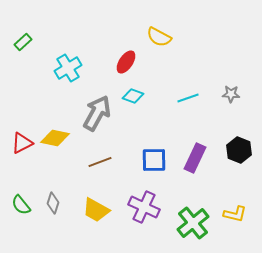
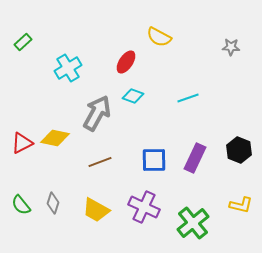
gray star: moved 47 px up
yellow L-shape: moved 6 px right, 9 px up
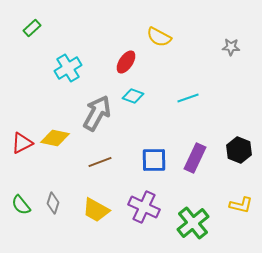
green rectangle: moved 9 px right, 14 px up
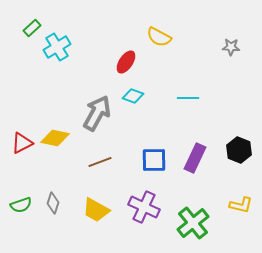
cyan cross: moved 11 px left, 21 px up
cyan line: rotated 20 degrees clockwise
green semicircle: rotated 70 degrees counterclockwise
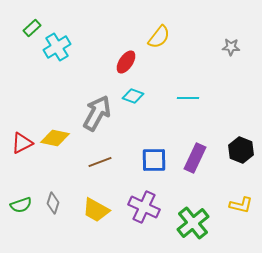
yellow semicircle: rotated 80 degrees counterclockwise
black hexagon: moved 2 px right
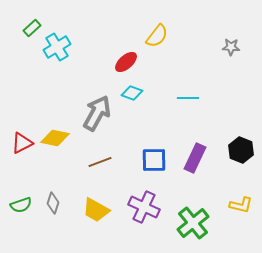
yellow semicircle: moved 2 px left, 1 px up
red ellipse: rotated 15 degrees clockwise
cyan diamond: moved 1 px left, 3 px up
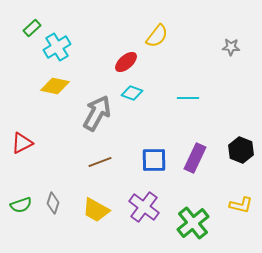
yellow diamond: moved 52 px up
purple cross: rotated 12 degrees clockwise
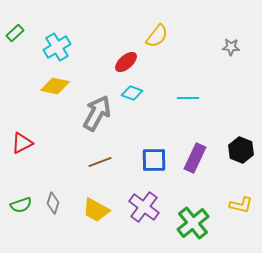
green rectangle: moved 17 px left, 5 px down
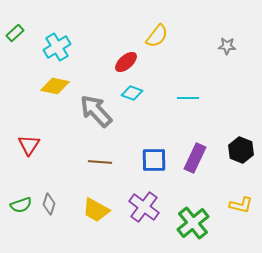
gray star: moved 4 px left, 1 px up
gray arrow: moved 1 px left, 2 px up; rotated 72 degrees counterclockwise
red triangle: moved 7 px right, 2 px down; rotated 30 degrees counterclockwise
brown line: rotated 25 degrees clockwise
gray diamond: moved 4 px left, 1 px down
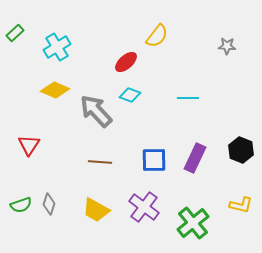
yellow diamond: moved 4 px down; rotated 12 degrees clockwise
cyan diamond: moved 2 px left, 2 px down
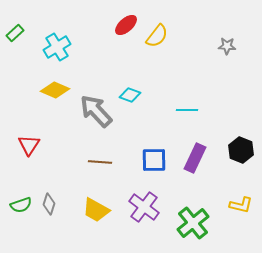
red ellipse: moved 37 px up
cyan line: moved 1 px left, 12 px down
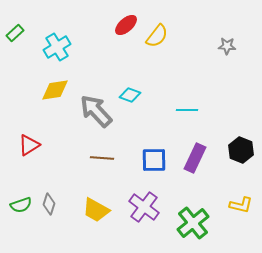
yellow diamond: rotated 32 degrees counterclockwise
red triangle: rotated 25 degrees clockwise
brown line: moved 2 px right, 4 px up
